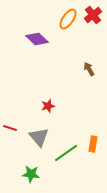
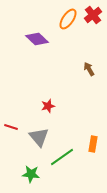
red line: moved 1 px right, 1 px up
green line: moved 4 px left, 4 px down
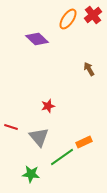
orange rectangle: moved 9 px left, 2 px up; rotated 56 degrees clockwise
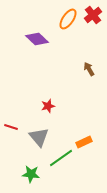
green line: moved 1 px left, 1 px down
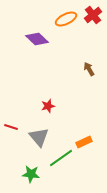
orange ellipse: moved 2 px left; rotated 30 degrees clockwise
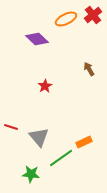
red star: moved 3 px left, 20 px up; rotated 16 degrees counterclockwise
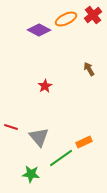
purple diamond: moved 2 px right, 9 px up; rotated 15 degrees counterclockwise
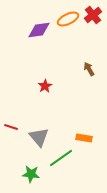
orange ellipse: moved 2 px right
purple diamond: rotated 35 degrees counterclockwise
orange rectangle: moved 4 px up; rotated 35 degrees clockwise
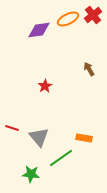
red line: moved 1 px right, 1 px down
